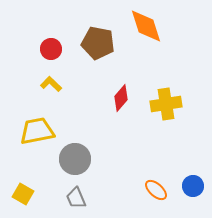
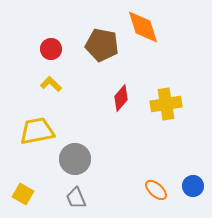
orange diamond: moved 3 px left, 1 px down
brown pentagon: moved 4 px right, 2 px down
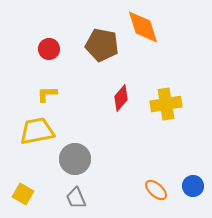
red circle: moved 2 px left
yellow L-shape: moved 4 px left, 10 px down; rotated 45 degrees counterclockwise
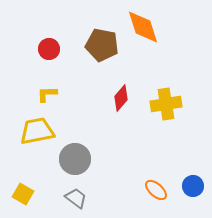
gray trapezoid: rotated 150 degrees clockwise
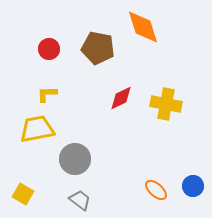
brown pentagon: moved 4 px left, 3 px down
red diamond: rotated 24 degrees clockwise
yellow cross: rotated 20 degrees clockwise
yellow trapezoid: moved 2 px up
gray trapezoid: moved 4 px right, 2 px down
